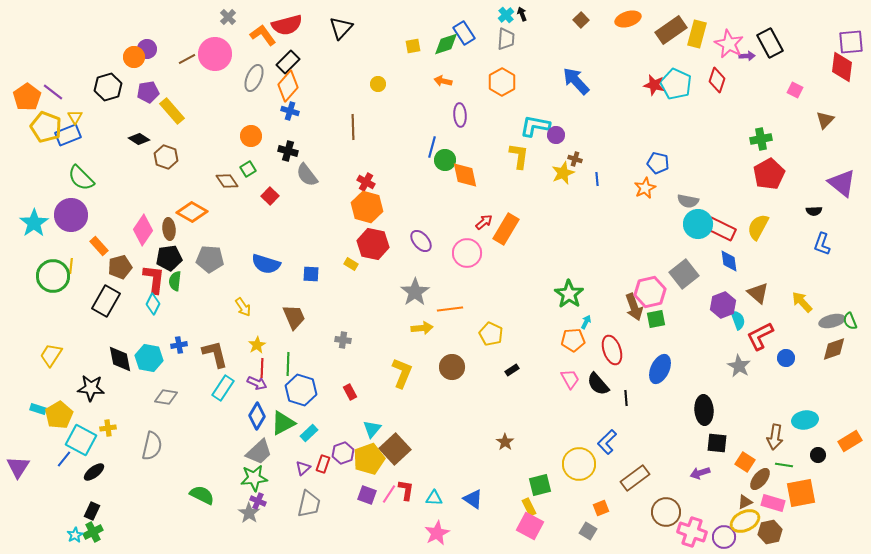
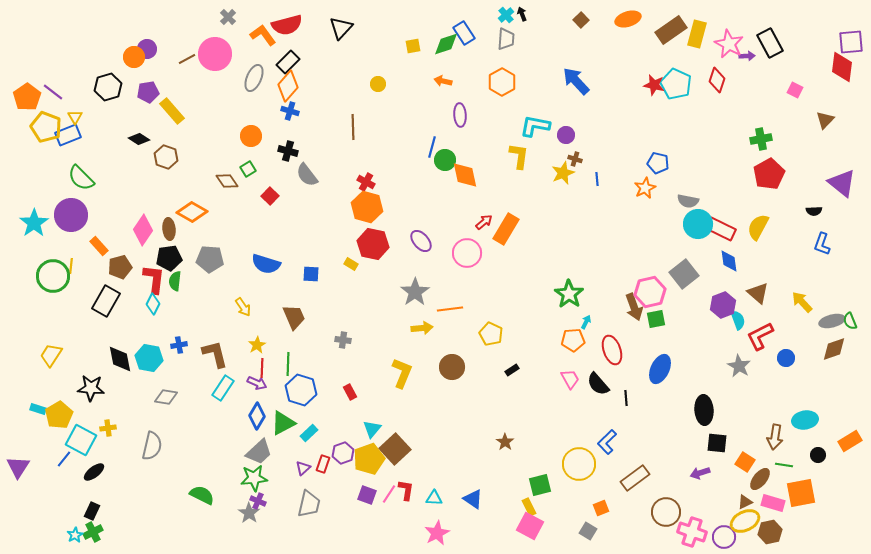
purple circle at (556, 135): moved 10 px right
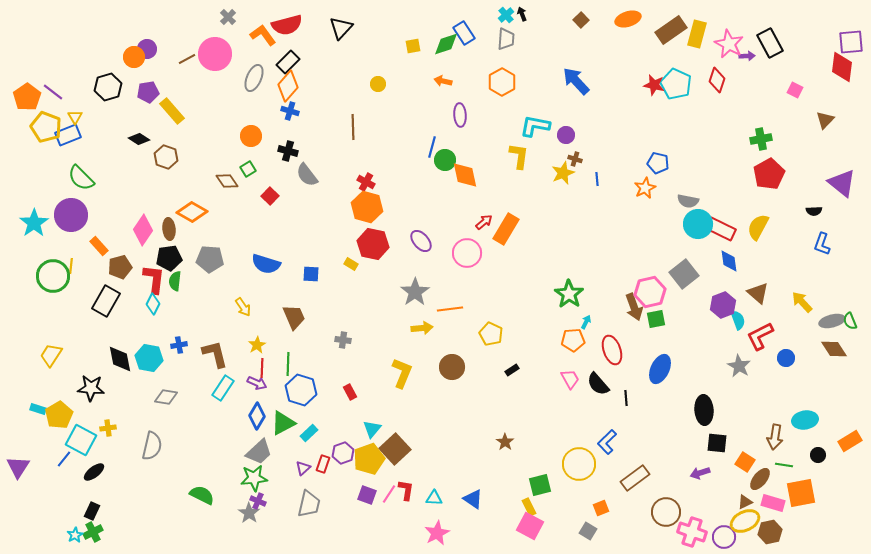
brown diamond at (834, 349): rotated 76 degrees clockwise
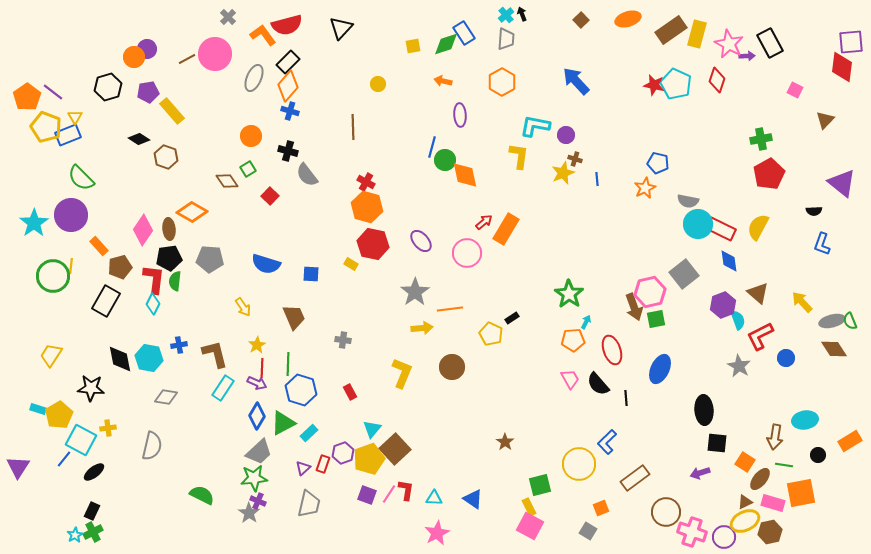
black rectangle at (512, 370): moved 52 px up
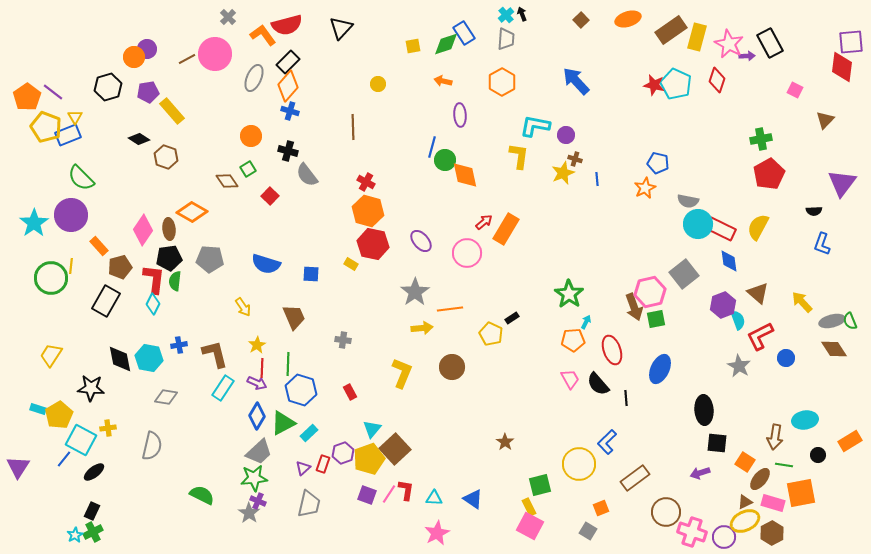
yellow rectangle at (697, 34): moved 3 px down
purple triangle at (842, 183): rotated 28 degrees clockwise
orange hexagon at (367, 207): moved 1 px right, 4 px down
green circle at (53, 276): moved 2 px left, 2 px down
brown hexagon at (770, 532): moved 2 px right, 1 px down; rotated 15 degrees counterclockwise
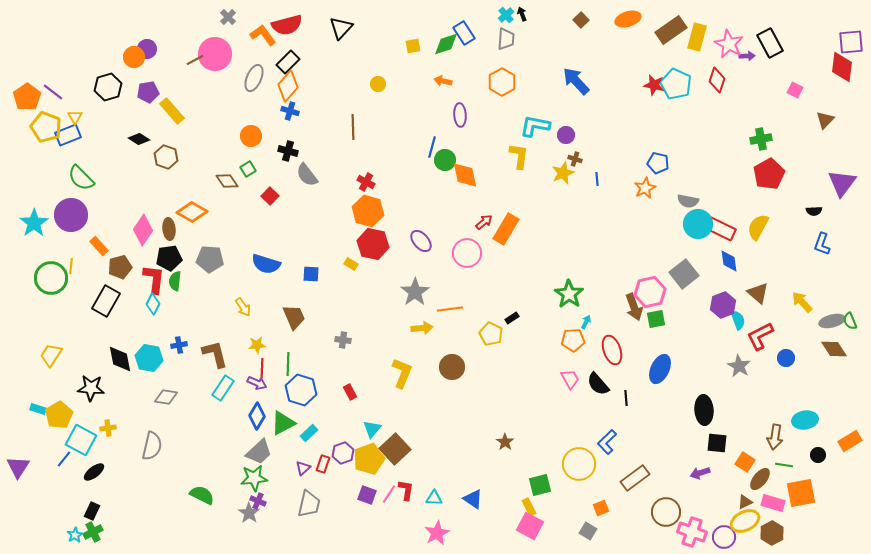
brown line at (187, 59): moved 8 px right, 1 px down
yellow star at (257, 345): rotated 24 degrees clockwise
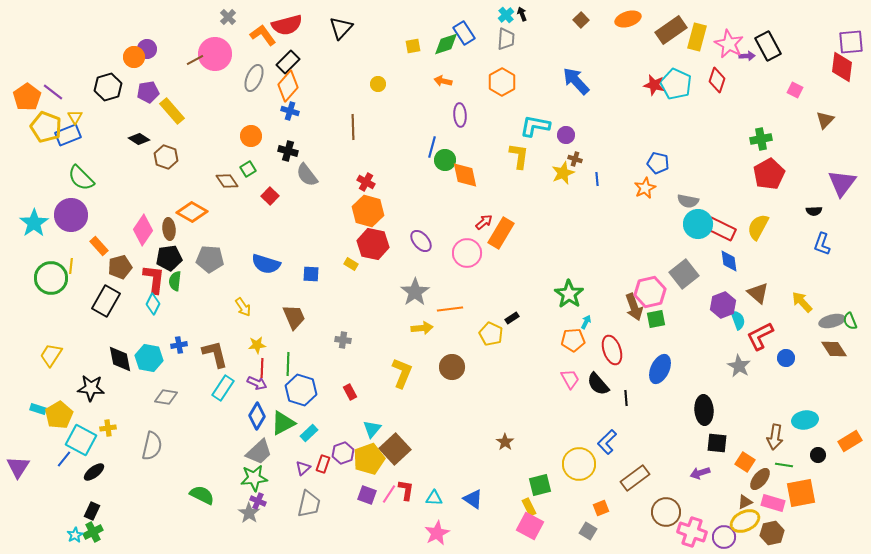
black rectangle at (770, 43): moved 2 px left, 3 px down
orange rectangle at (506, 229): moved 5 px left, 4 px down
brown hexagon at (772, 533): rotated 15 degrees clockwise
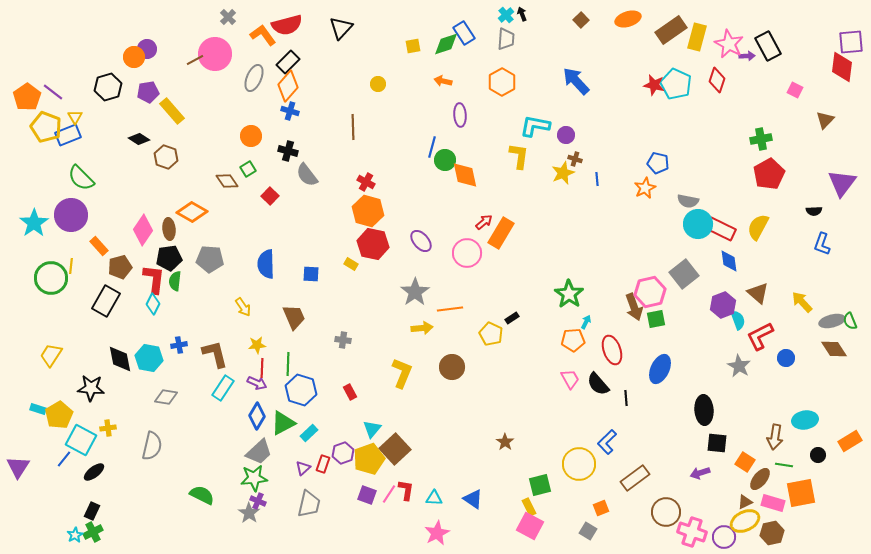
blue semicircle at (266, 264): rotated 72 degrees clockwise
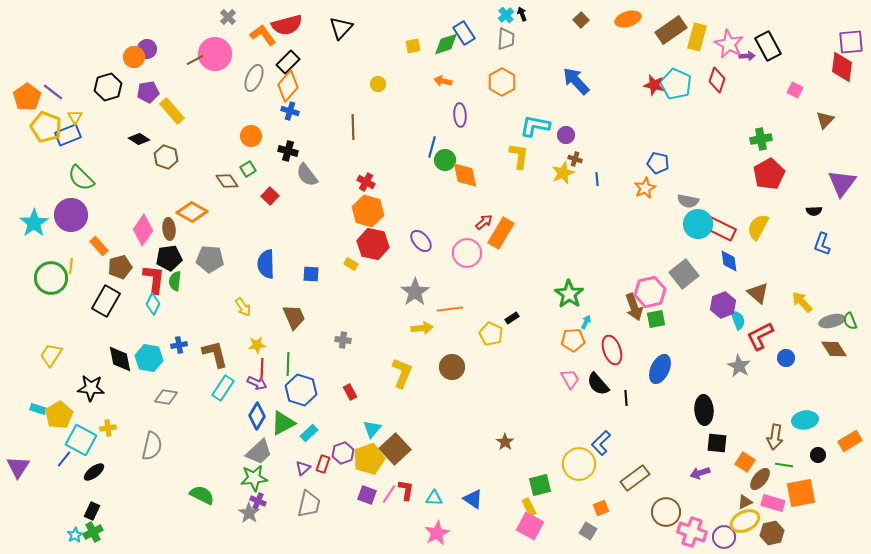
blue L-shape at (607, 442): moved 6 px left, 1 px down
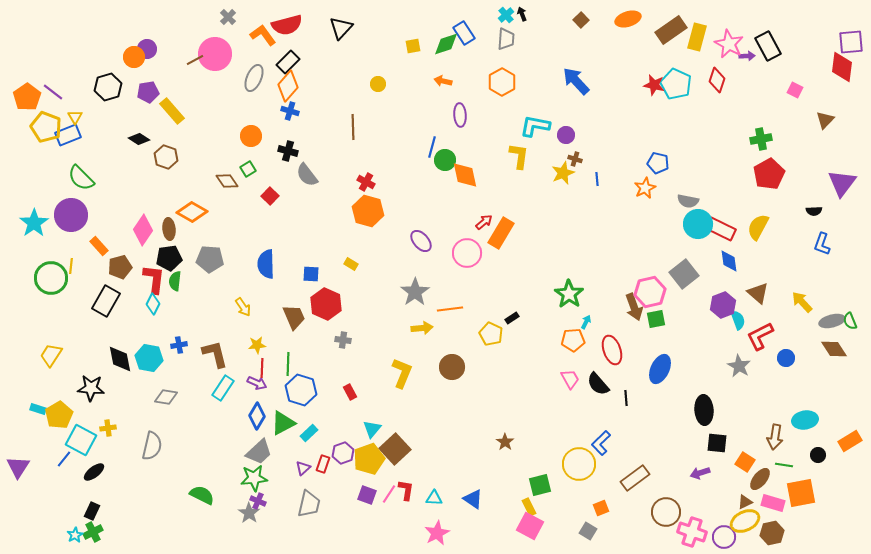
red hexagon at (373, 244): moved 47 px left, 60 px down; rotated 12 degrees clockwise
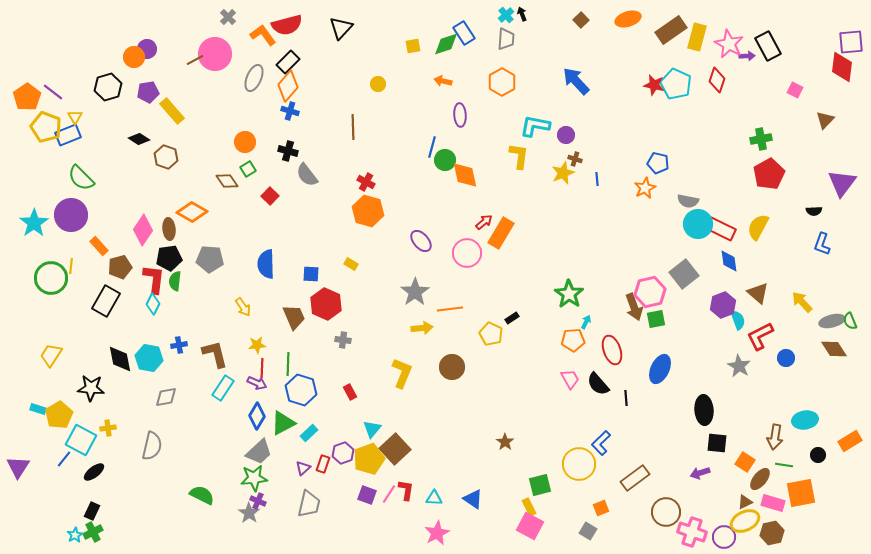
orange circle at (251, 136): moved 6 px left, 6 px down
gray diamond at (166, 397): rotated 20 degrees counterclockwise
